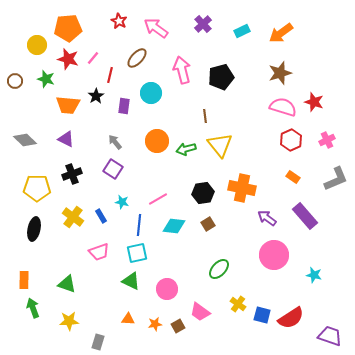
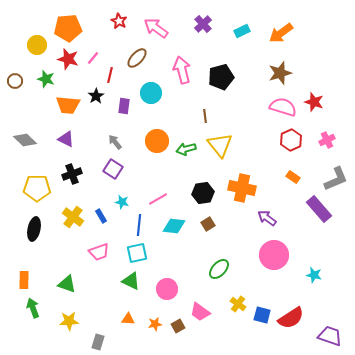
purple rectangle at (305, 216): moved 14 px right, 7 px up
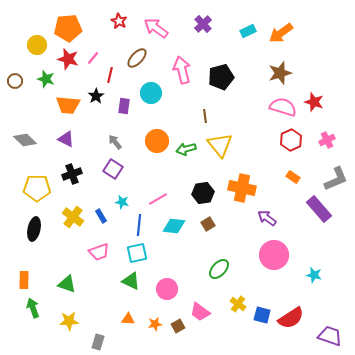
cyan rectangle at (242, 31): moved 6 px right
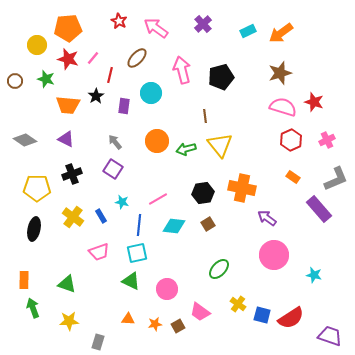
gray diamond at (25, 140): rotated 10 degrees counterclockwise
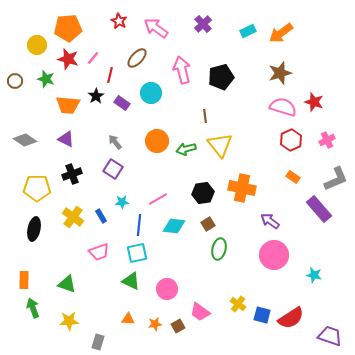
purple rectangle at (124, 106): moved 2 px left, 3 px up; rotated 63 degrees counterclockwise
cyan star at (122, 202): rotated 16 degrees counterclockwise
purple arrow at (267, 218): moved 3 px right, 3 px down
green ellipse at (219, 269): moved 20 px up; rotated 30 degrees counterclockwise
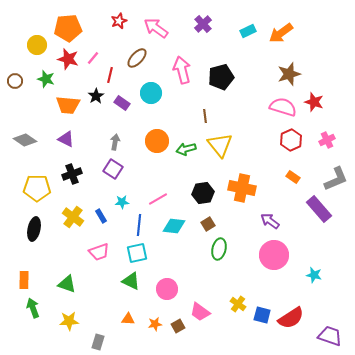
red star at (119, 21): rotated 21 degrees clockwise
brown star at (280, 73): moved 9 px right, 1 px down
gray arrow at (115, 142): rotated 49 degrees clockwise
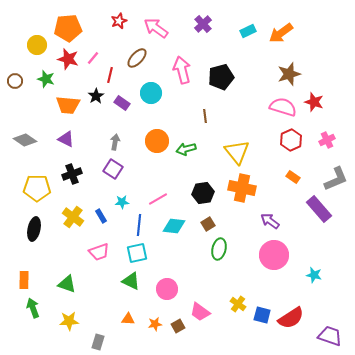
yellow triangle at (220, 145): moved 17 px right, 7 px down
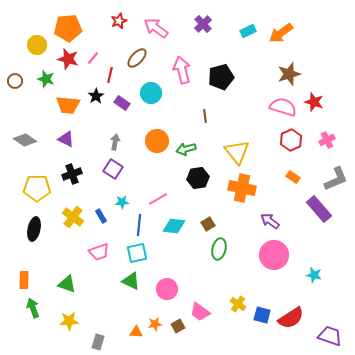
black hexagon at (203, 193): moved 5 px left, 15 px up
orange triangle at (128, 319): moved 8 px right, 13 px down
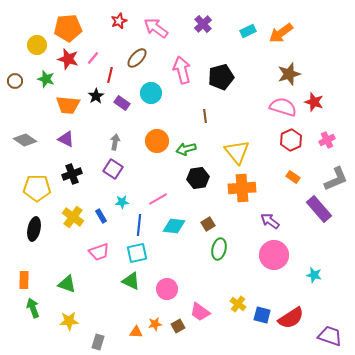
orange cross at (242, 188): rotated 16 degrees counterclockwise
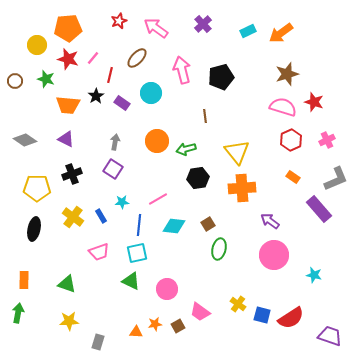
brown star at (289, 74): moved 2 px left
green arrow at (33, 308): moved 15 px left, 5 px down; rotated 30 degrees clockwise
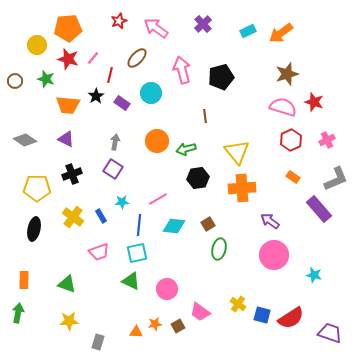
purple trapezoid at (330, 336): moved 3 px up
